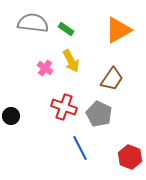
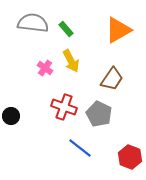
green rectangle: rotated 14 degrees clockwise
blue line: rotated 25 degrees counterclockwise
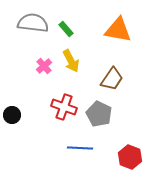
orange triangle: rotated 40 degrees clockwise
pink cross: moved 1 px left, 2 px up; rotated 14 degrees clockwise
black circle: moved 1 px right, 1 px up
blue line: rotated 35 degrees counterclockwise
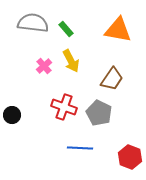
gray pentagon: moved 1 px up
